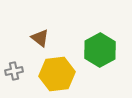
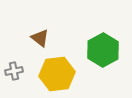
green hexagon: moved 3 px right
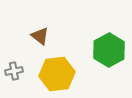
brown triangle: moved 2 px up
green hexagon: moved 6 px right
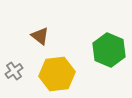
green hexagon: rotated 8 degrees counterclockwise
gray cross: rotated 24 degrees counterclockwise
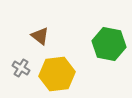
green hexagon: moved 6 px up; rotated 12 degrees counterclockwise
gray cross: moved 7 px right, 3 px up; rotated 24 degrees counterclockwise
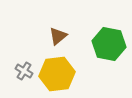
brown triangle: moved 18 px right; rotated 42 degrees clockwise
gray cross: moved 3 px right, 3 px down
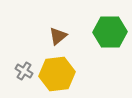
green hexagon: moved 1 px right, 12 px up; rotated 12 degrees counterclockwise
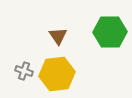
brown triangle: rotated 24 degrees counterclockwise
gray cross: rotated 12 degrees counterclockwise
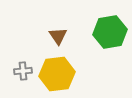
green hexagon: rotated 8 degrees counterclockwise
gray cross: moved 1 px left; rotated 24 degrees counterclockwise
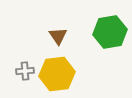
gray cross: moved 2 px right
